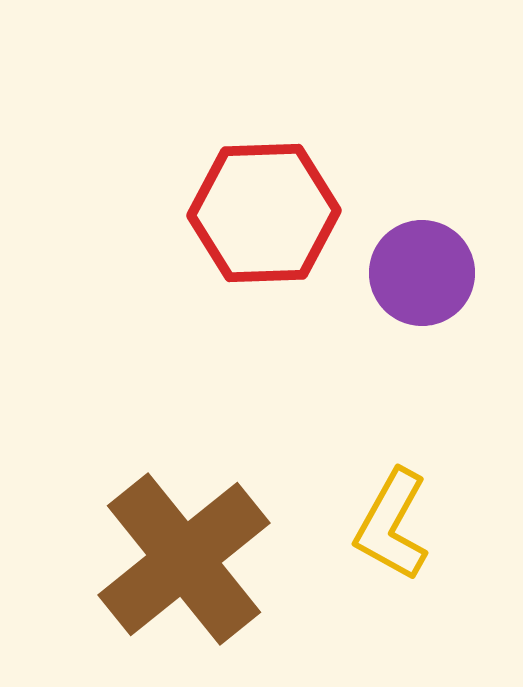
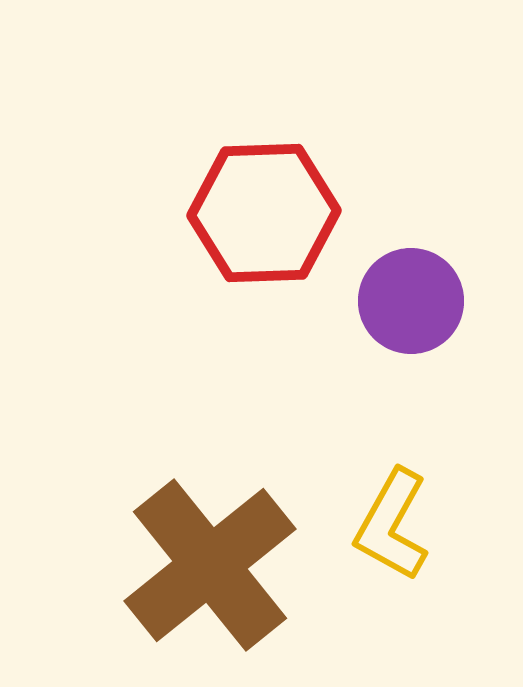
purple circle: moved 11 px left, 28 px down
brown cross: moved 26 px right, 6 px down
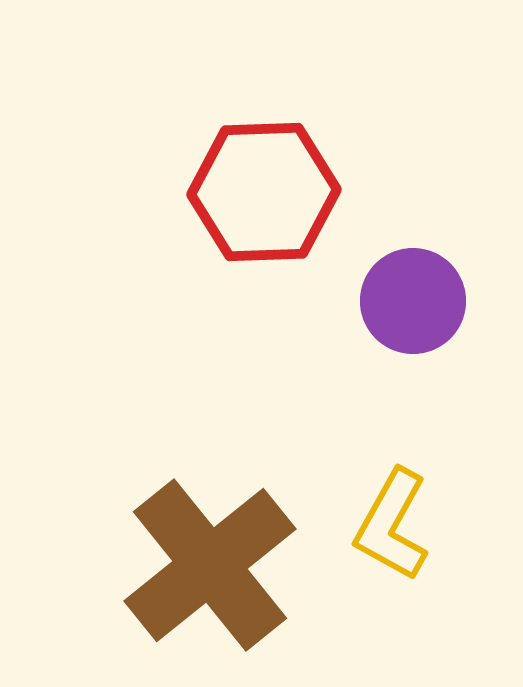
red hexagon: moved 21 px up
purple circle: moved 2 px right
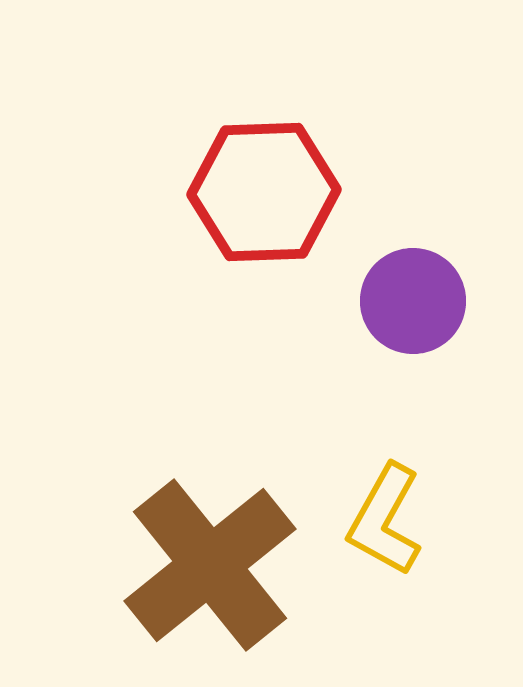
yellow L-shape: moved 7 px left, 5 px up
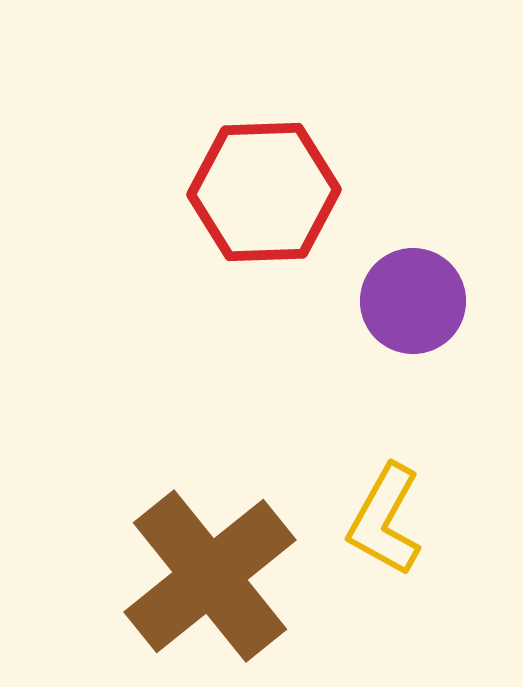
brown cross: moved 11 px down
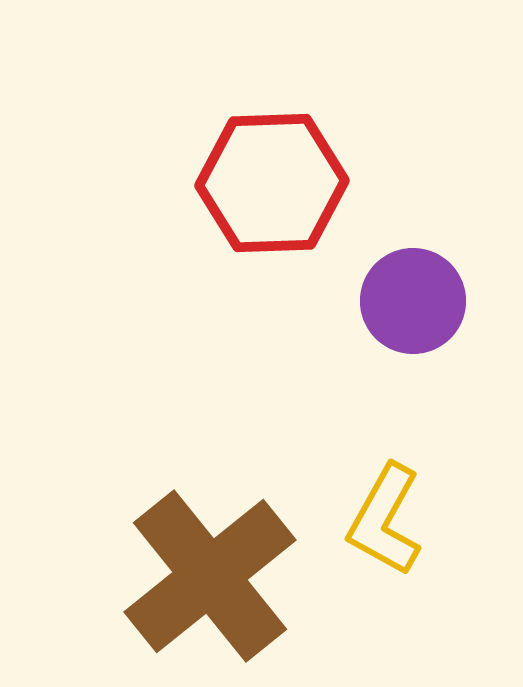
red hexagon: moved 8 px right, 9 px up
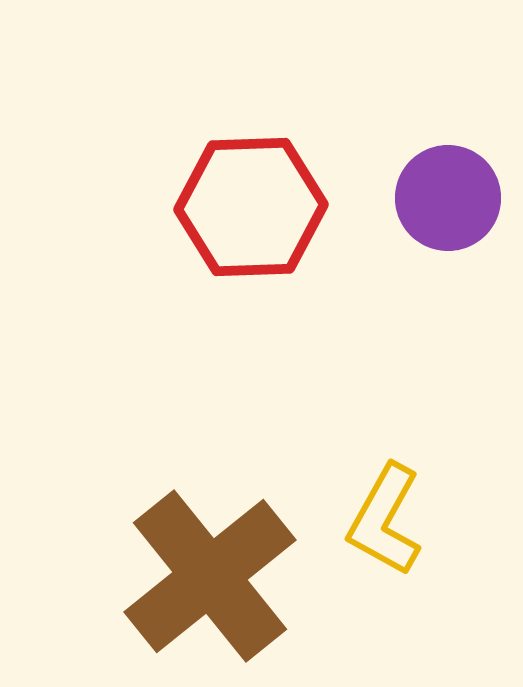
red hexagon: moved 21 px left, 24 px down
purple circle: moved 35 px right, 103 px up
